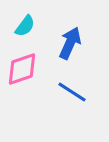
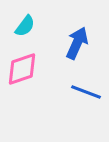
blue arrow: moved 7 px right
blue line: moved 14 px right; rotated 12 degrees counterclockwise
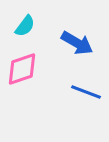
blue arrow: rotated 96 degrees clockwise
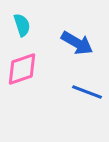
cyan semicircle: moved 3 px left, 1 px up; rotated 55 degrees counterclockwise
blue line: moved 1 px right
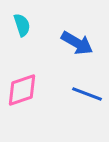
pink diamond: moved 21 px down
blue line: moved 2 px down
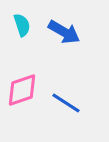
blue arrow: moved 13 px left, 11 px up
blue line: moved 21 px left, 9 px down; rotated 12 degrees clockwise
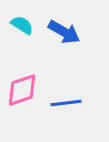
cyan semicircle: rotated 40 degrees counterclockwise
blue line: rotated 40 degrees counterclockwise
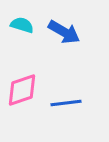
cyan semicircle: rotated 15 degrees counterclockwise
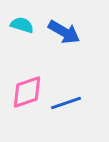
pink diamond: moved 5 px right, 2 px down
blue line: rotated 12 degrees counterclockwise
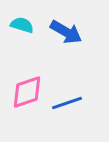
blue arrow: moved 2 px right
blue line: moved 1 px right
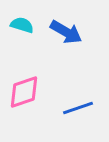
pink diamond: moved 3 px left
blue line: moved 11 px right, 5 px down
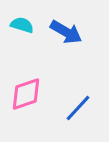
pink diamond: moved 2 px right, 2 px down
blue line: rotated 28 degrees counterclockwise
